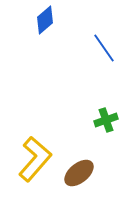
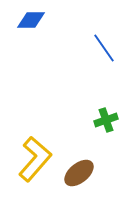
blue diamond: moved 14 px left; rotated 40 degrees clockwise
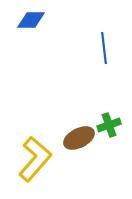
blue line: rotated 28 degrees clockwise
green cross: moved 3 px right, 5 px down
brown ellipse: moved 35 px up; rotated 12 degrees clockwise
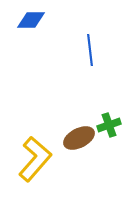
blue line: moved 14 px left, 2 px down
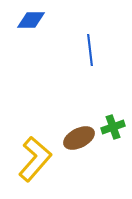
green cross: moved 4 px right, 2 px down
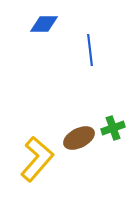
blue diamond: moved 13 px right, 4 px down
green cross: moved 1 px down
yellow L-shape: moved 2 px right
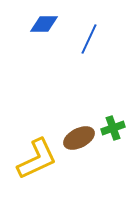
blue line: moved 1 px left, 11 px up; rotated 32 degrees clockwise
yellow L-shape: rotated 24 degrees clockwise
